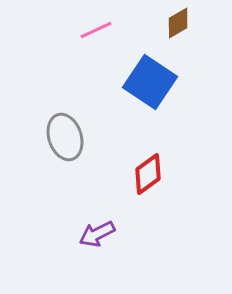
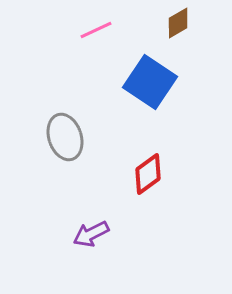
purple arrow: moved 6 px left
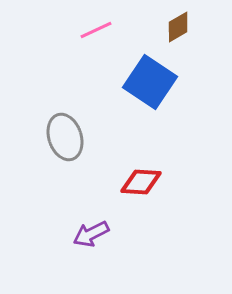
brown diamond: moved 4 px down
red diamond: moved 7 px left, 8 px down; rotated 39 degrees clockwise
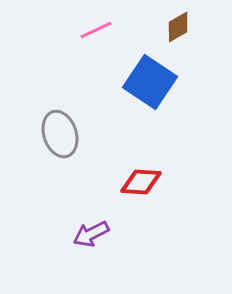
gray ellipse: moved 5 px left, 3 px up
